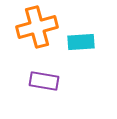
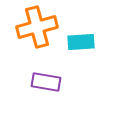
purple rectangle: moved 2 px right, 1 px down
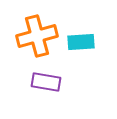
orange cross: moved 9 px down
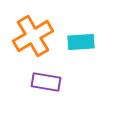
orange cross: moved 4 px left; rotated 15 degrees counterclockwise
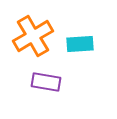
cyan rectangle: moved 1 px left, 2 px down
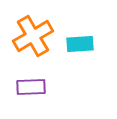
purple rectangle: moved 15 px left, 5 px down; rotated 12 degrees counterclockwise
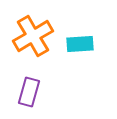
purple rectangle: moved 2 px left, 5 px down; rotated 72 degrees counterclockwise
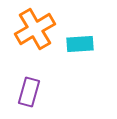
orange cross: moved 2 px right, 7 px up
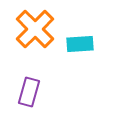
orange cross: rotated 15 degrees counterclockwise
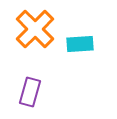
purple rectangle: moved 1 px right
